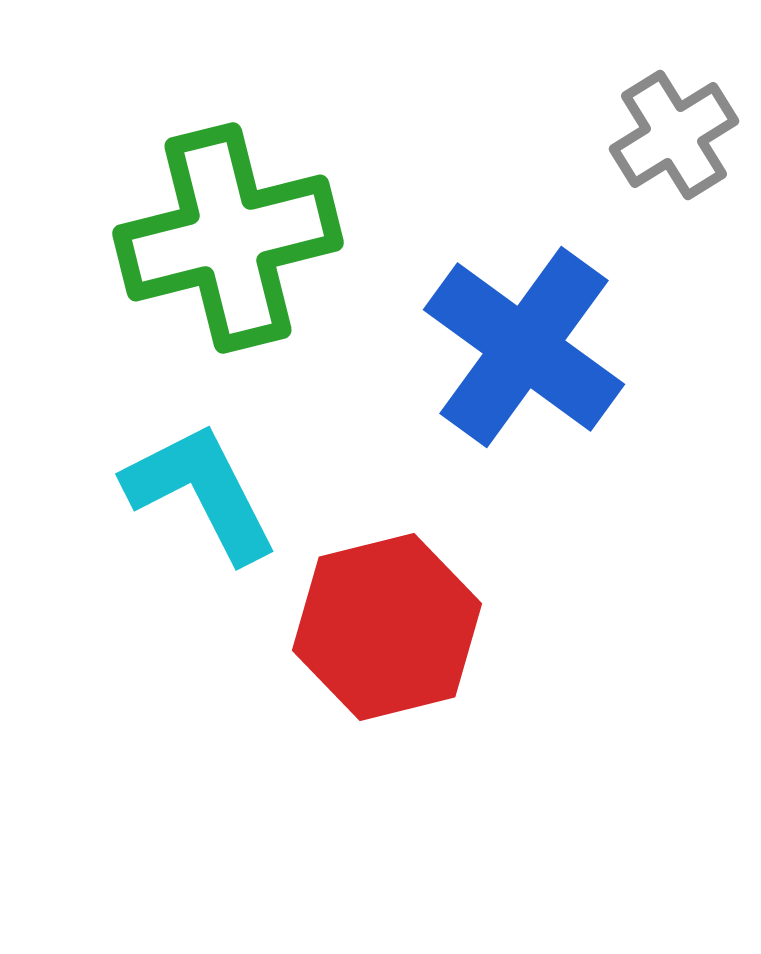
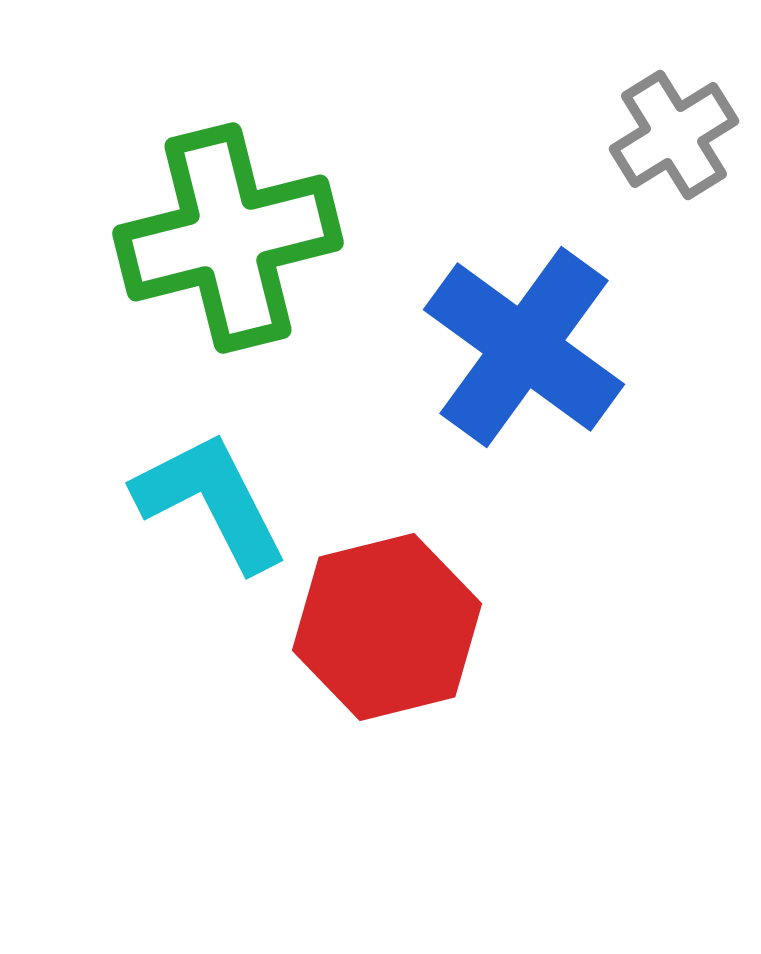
cyan L-shape: moved 10 px right, 9 px down
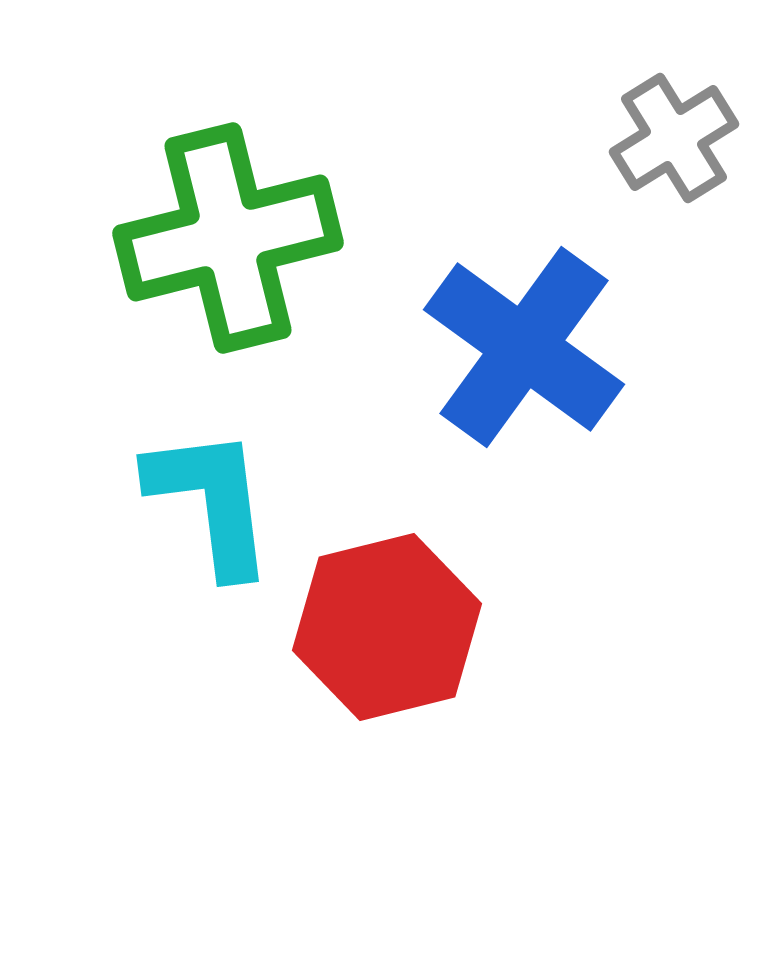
gray cross: moved 3 px down
cyan L-shape: rotated 20 degrees clockwise
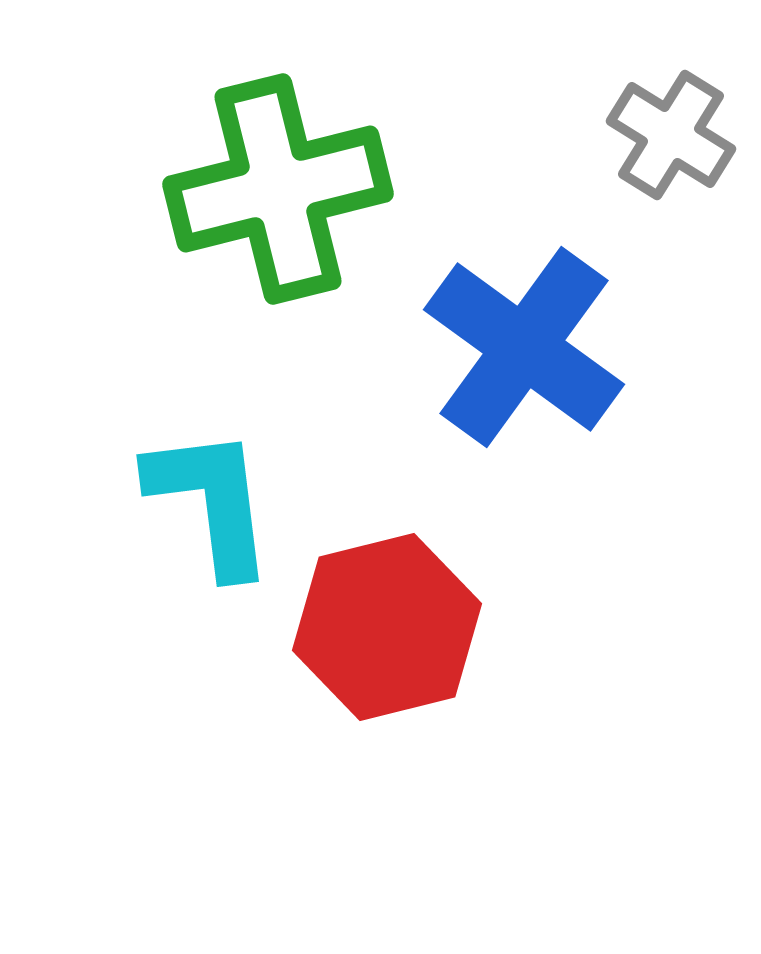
gray cross: moved 3 px left, 3 px up; rotated 26 degrees counterclockwise
green cross: moved 50 px right, 49 px up
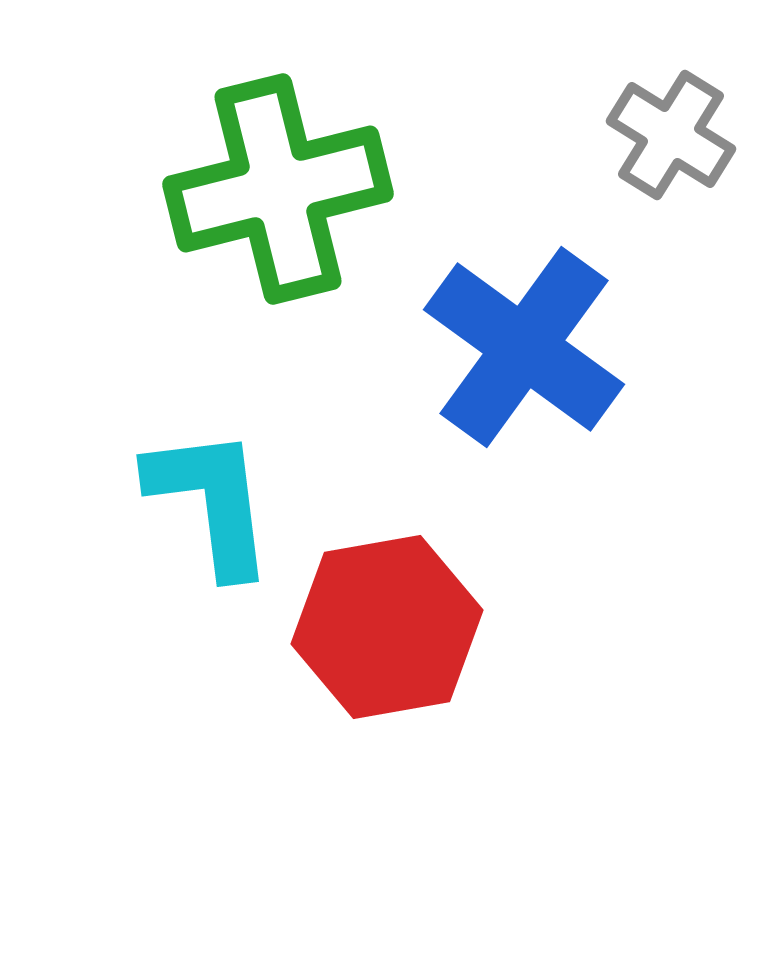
red hexagon: rotated 4 degrees clockwise
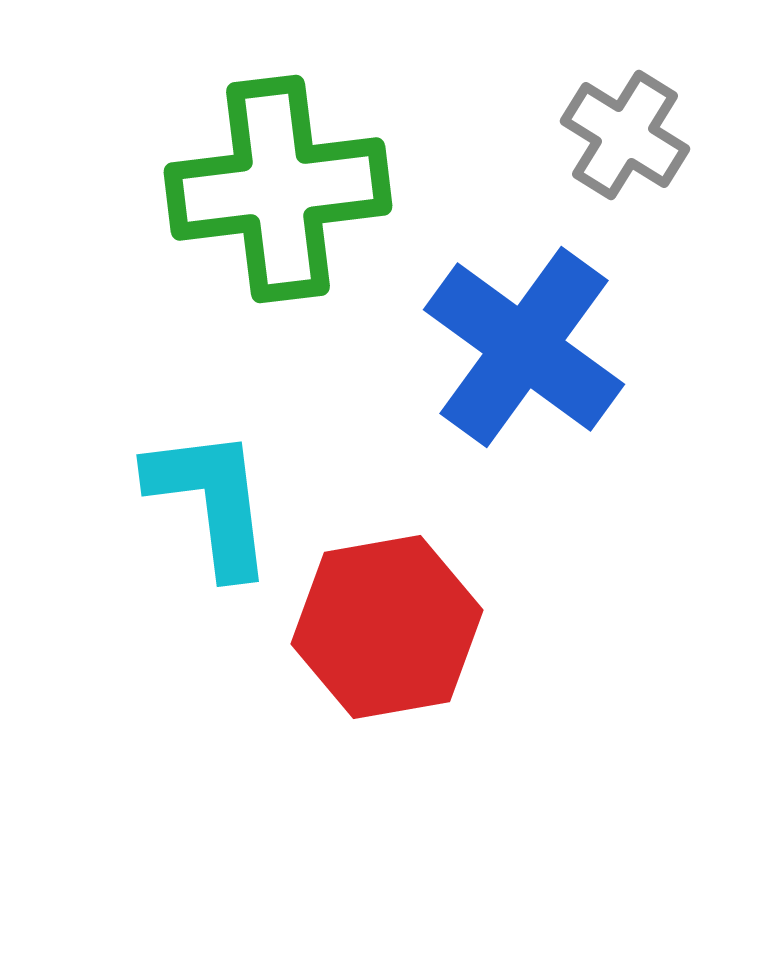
gray cross: moved 46 px left
green cross: rotated 7 degrees clockwise
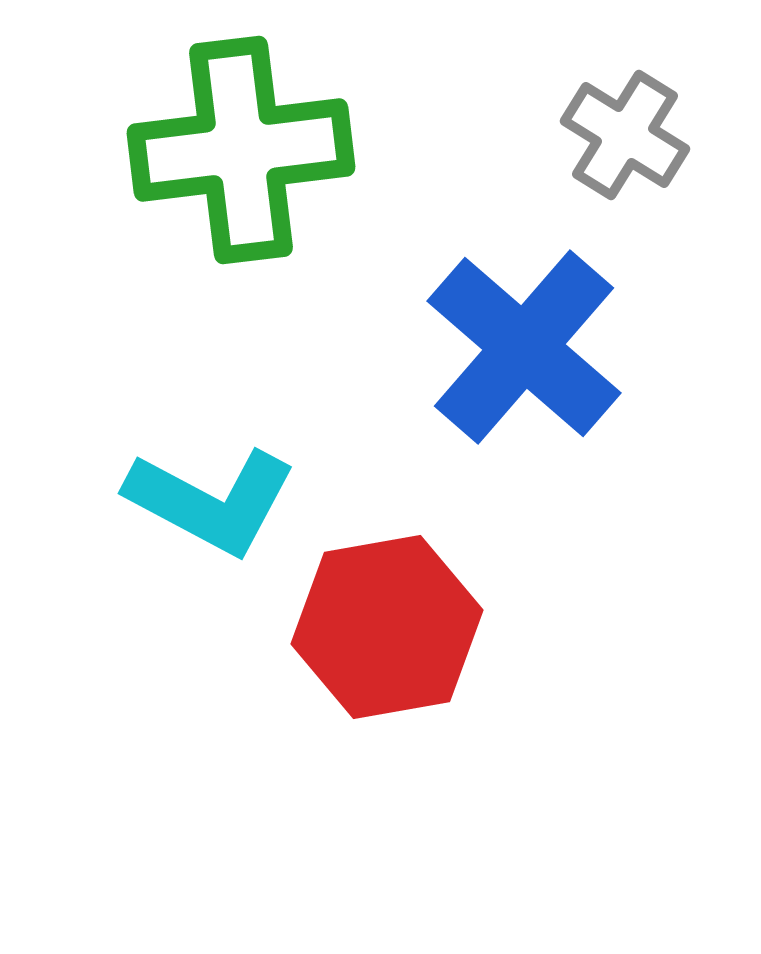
green cross: moved 37 px left, 39 px up
blue cross: rotated 5 degrees clockwise
cyan L-shape: rotated 125 degrees clockwise
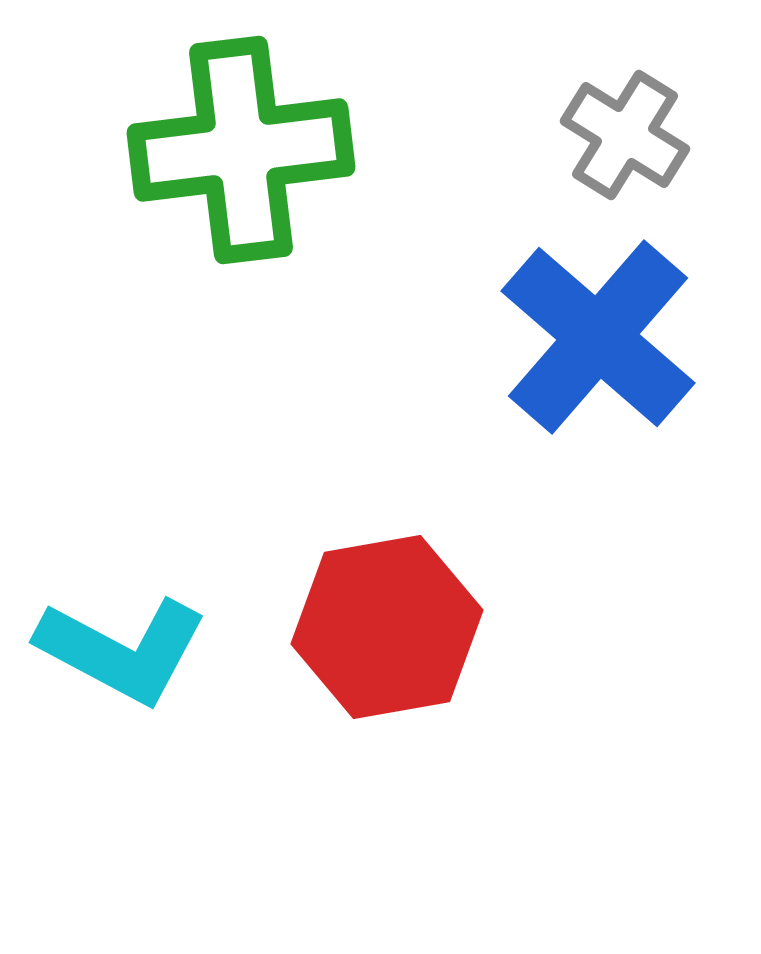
blue cross: moved 74 px right, 10 px up
cyan L-shape: moved 89 px left, 149 px down
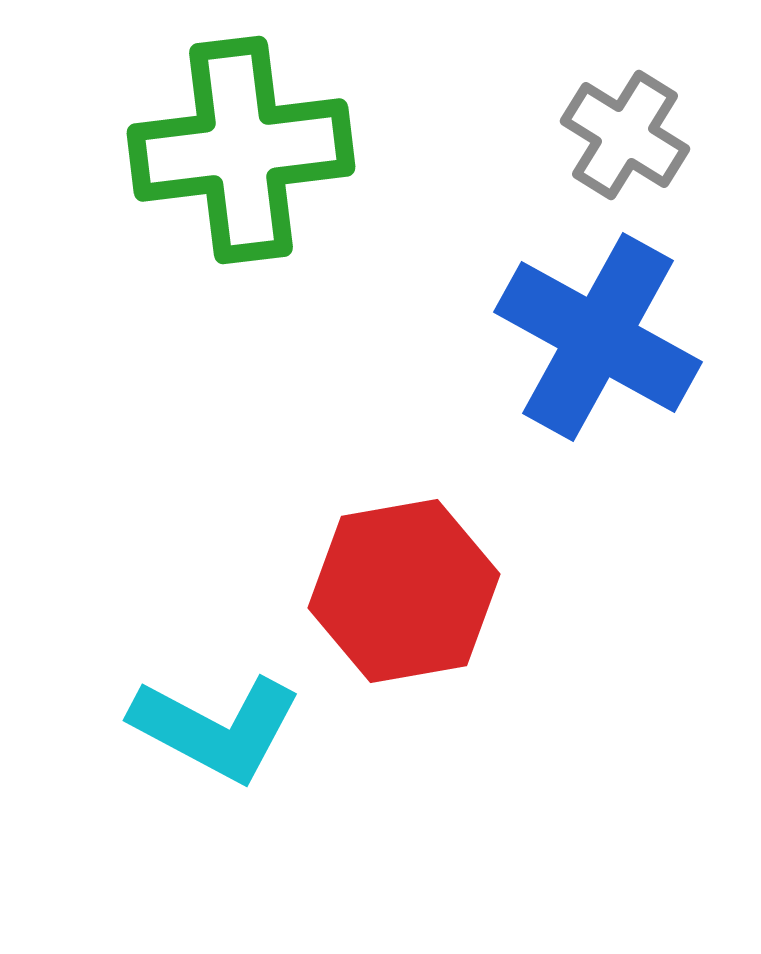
blue cross: rotated 12 degrees counterclockwise
red hexagon: moved 17 px right, 36 px up
cyan L-shape: moved 94 px right, 78 px down
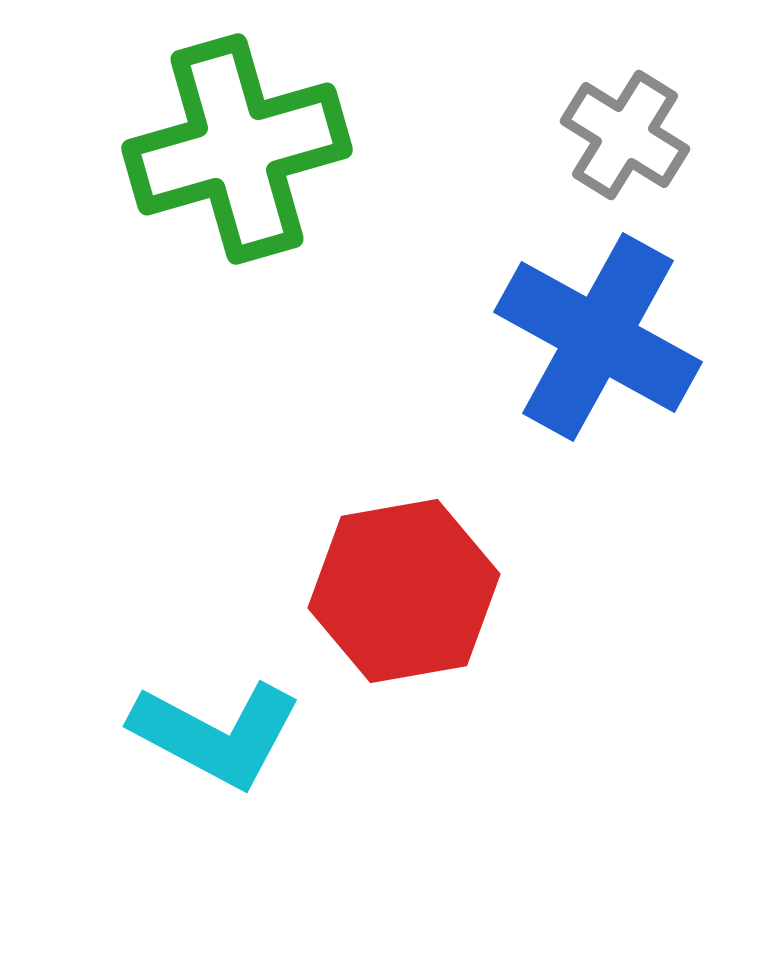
green cross: moved 4 px left, 1 px up; rotated 9 degrees counterclockwise
cyan L-shape: moved 6 px down
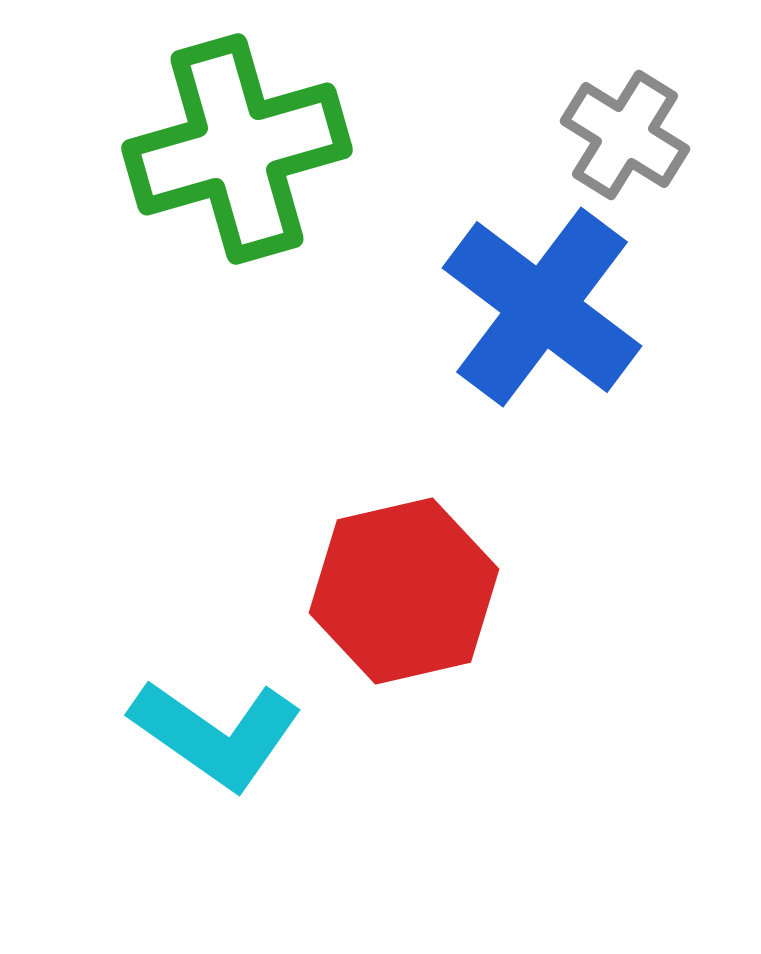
blue cross: moved 56 px left, 30 px up; rotated 8 degrees clockwise
red hexagon: rotated 3 degrees counterclockwise
cyan L-shape: rotated 7 degrees clockwise
